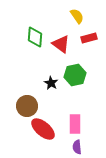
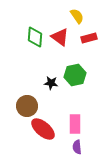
red triangle: moved 1 px left, 7 px up
black star: rotated 24 degrees counterclockwise
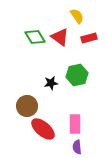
green diamond: rotated 35 degrees counterclockwise
green hexagon: moved 2 px right
black star: rotated 16 degrees counterclockwise
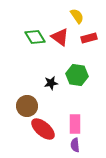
green hexagon: rotated 20 degrees clockwise
purple semicircle: moved 2 px left, 2 px up
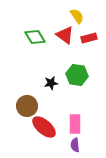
red triangle: moved 5 px right, 2 px up
red ellipse: moved 1 px right, 2 px up
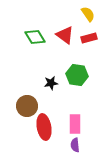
yellow semicircle: moved 11 px right, 2 px up
red ellipse: rotated 40 degrees clockwise
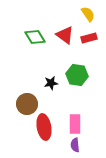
brown circle: moved 2 px up
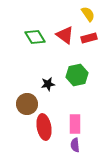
green hexagon: rotated 20 degrees counterclockwise
black star: moved 3 px left, 1 px down
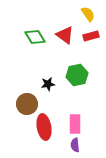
red rectangle: moved 2 px right, 2 px up
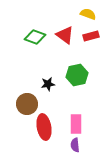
yellow semicircle: rotated 35 degrees counterclockwise
green diamond: rotated 40 degrees counterclockwise
pink rectangle: moved 1 px right
